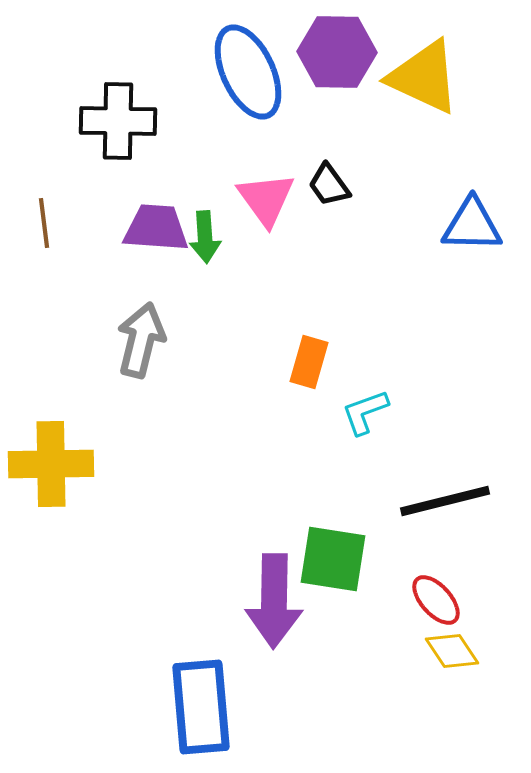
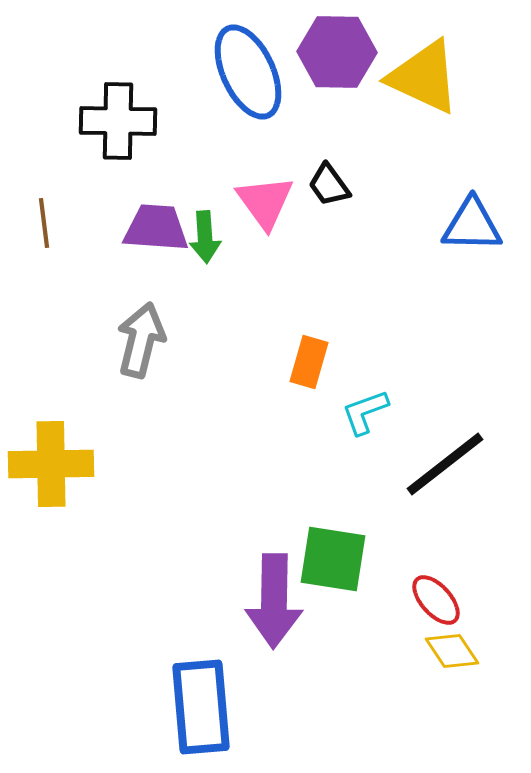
pink triangle: moved 1 px left, 3 px down
black line: moved 37 px up; rotated 24 degrees counterclockwise
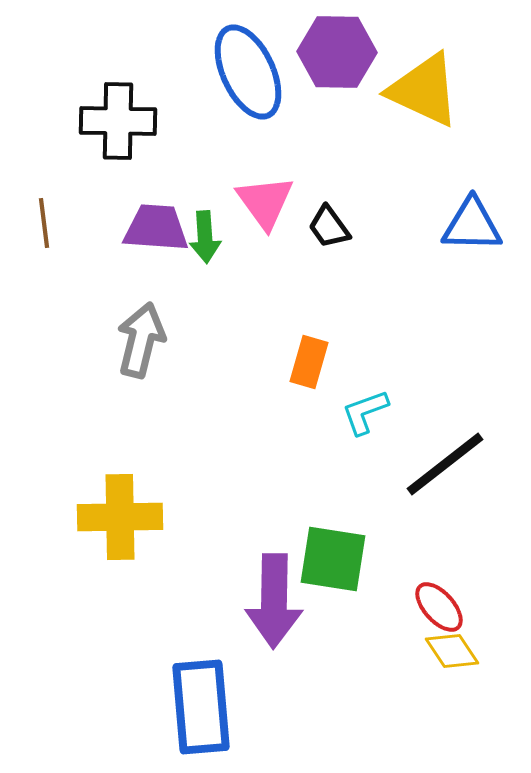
yellow triangle: moved 13 px down
black trapezoid: moved 42 px down
yellow cross: moved 69 px right, 53 px down
red ellipse: moved 3 px right, 7 px down
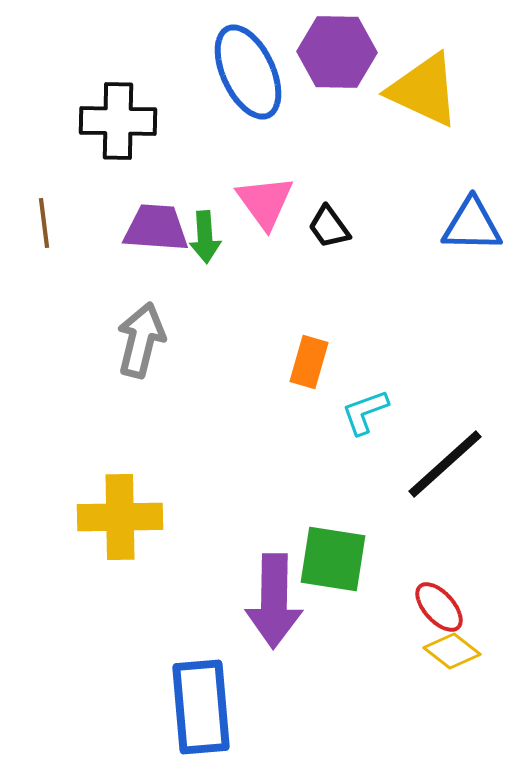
black line: rotated 4 degrees counterclockwise
yellow diamond: rotated 18 degrees counterclockwise
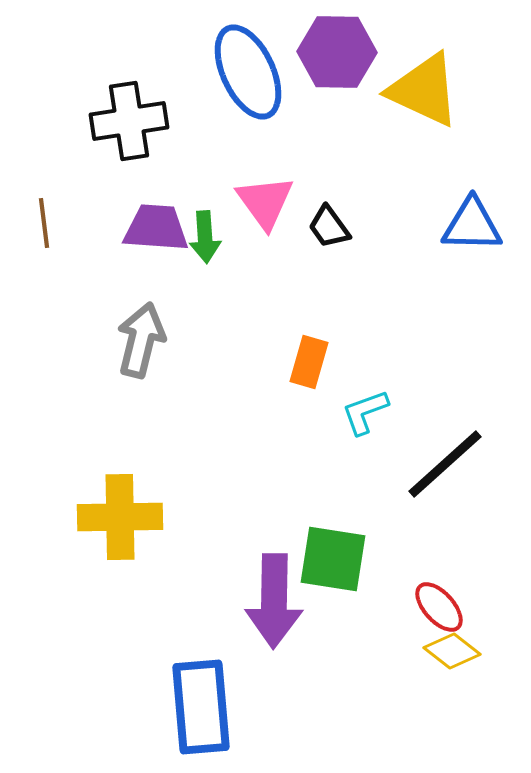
black cross: moved 11 px right; rotated 10 degrees counterclockwise
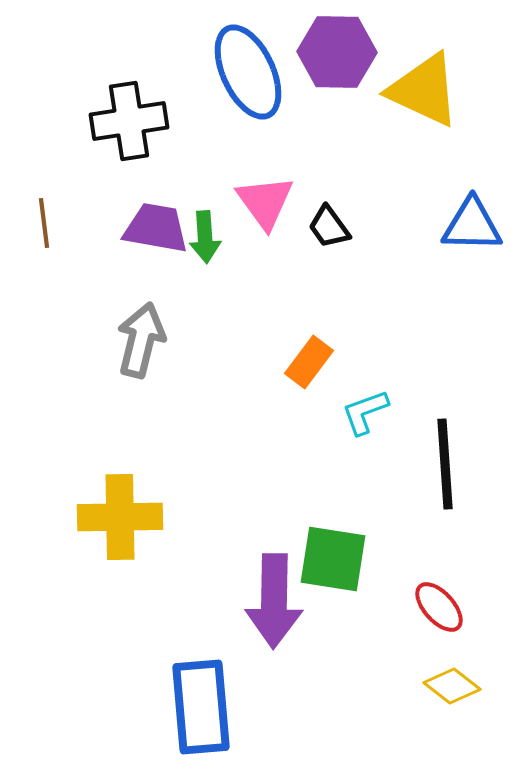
purple trapezoid: rotated 6 degrees clockwise
orange rectangle: rotated 21 degrees clockwise
black line: rotated 52 degrees counterclockwise
yellow diamond: moved 35 px down
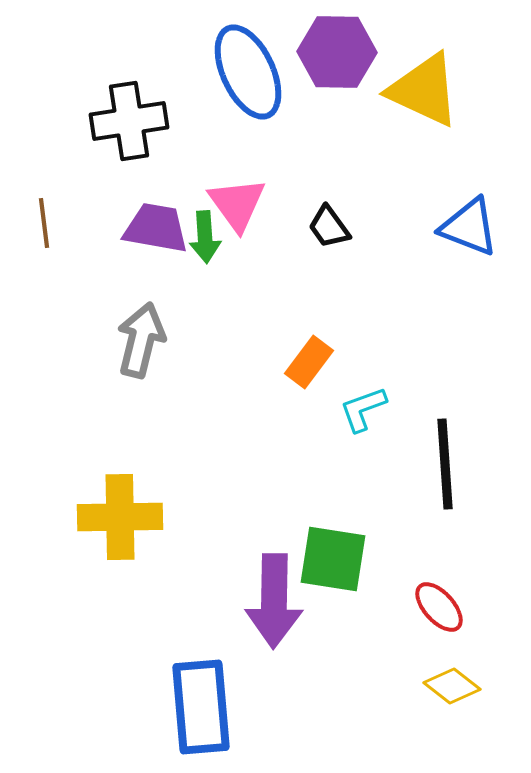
pink triangle: moved 28 px left, 2 px down
blue triangle: moved 3 px left, 2 px down; rotated 20 degrees clockwise
cyan L-shape: moved 2 px left, 3 px up
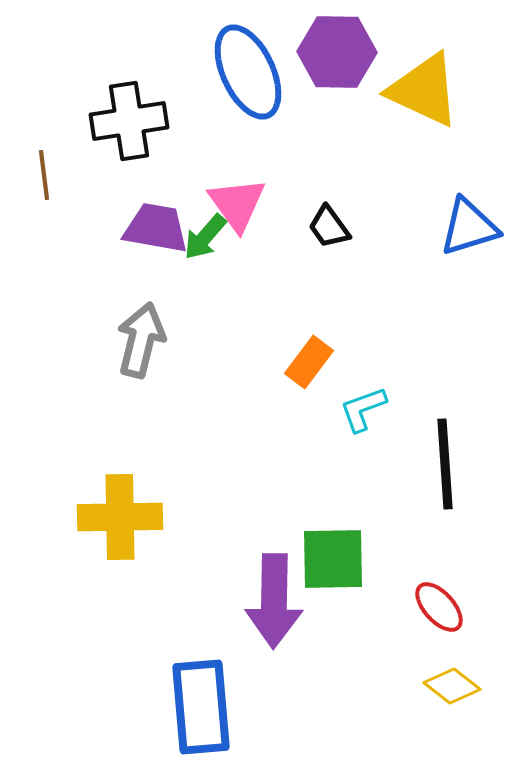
brown line: moved 48 px up
blue triangle: rotated 38 degrees counterclockwise
green arrow: rotated 45 degrees clockwise
green square: rotated 10 degrees counterclockwise
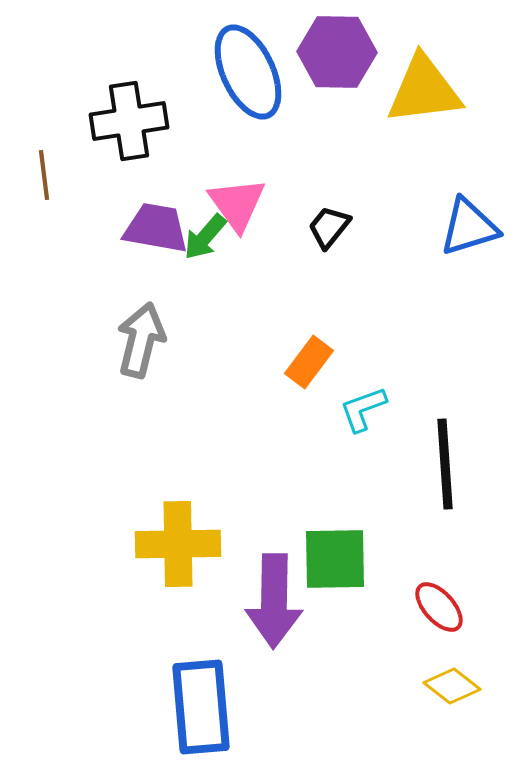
yellow triangle: rotated 32 degrees counterclockwise
black trapezoid: rotated 75 degrees clockwise
yellow cross: moved 58 px right, 27 px down
green square: moved 2 px right
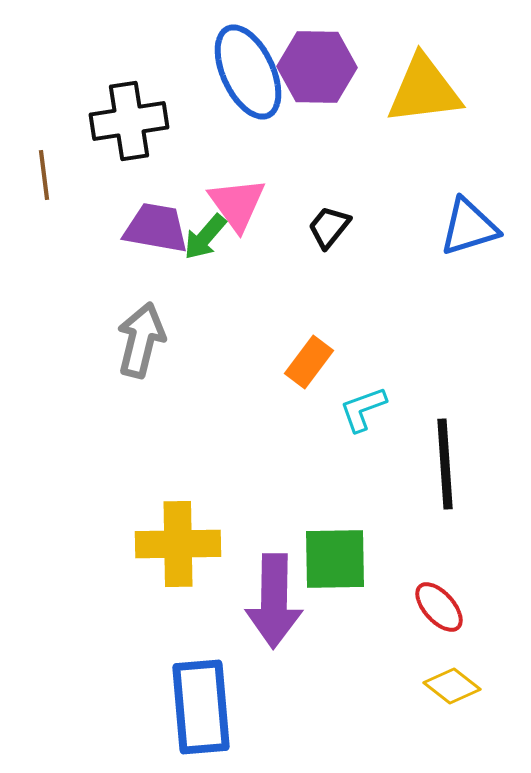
purple hexagon: moved 20 px left, 15 px down
